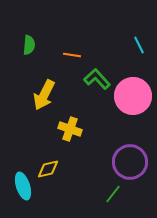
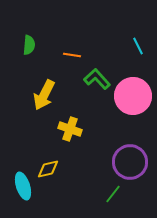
cyan line: moved 1 px left, 1 px down
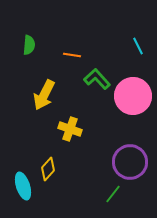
yellow diamond: rotated 35 degrees counterclockwise
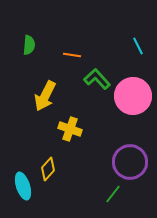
yellow arrow: moved 1 px right, 1 px down
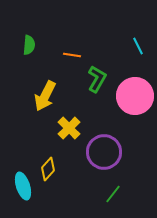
green L-shape: rotated 72 degrees clockwise
pink circle: moved 2 px right
yellow cross: moved 1 px left, 1 px up; rotated 25 degrees clockwise
purple circle: moved 26 px left, 10 px up
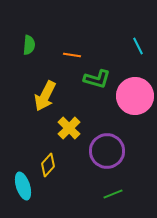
green L-shape: rotated 76 degrees clockwise
purple circle: moved 3 px right, 1 px up
yellow diamond: moved 4 px up
green line: rotated 30 degrees clockwise
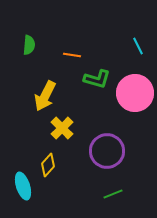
pink circle: moved 3 px up
yellow cross: moved 7 px left
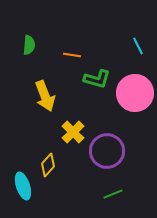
yellow arrow: rotated 48 degrees counterclockwise
yellow cross: moved 11 px right, 4 px down
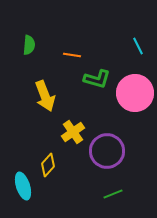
yellow cross: rotated 10 degrees clockwise
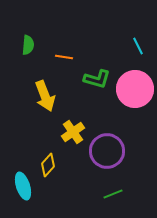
green semicircle: moved 1 px left
orange line: moved 8 px left, 2 px down
pink circle: moved 4 px up
